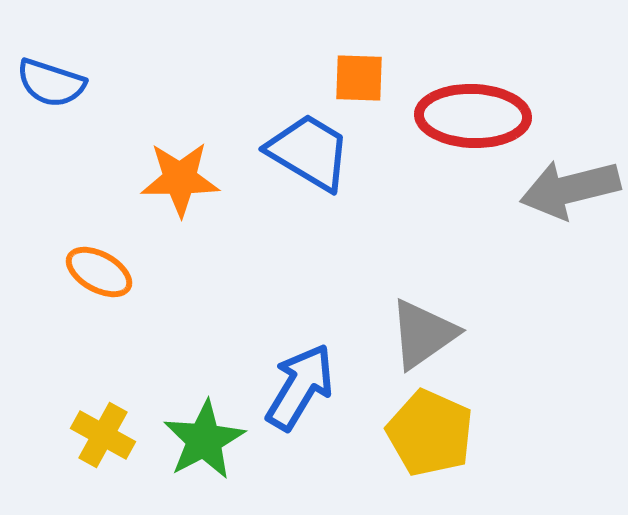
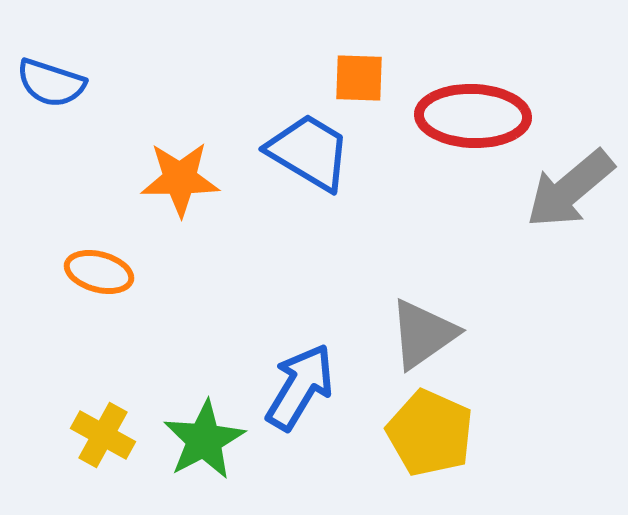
gray arrow: rotated 26 degrees counterclockwise
orange ellipse: rotated 14 degrees counterclockwise
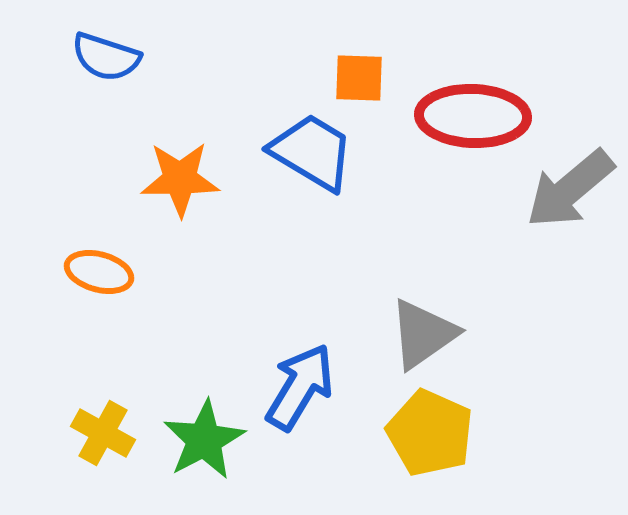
blue semicircle: moved 55 px right, 26 px up
blue trapezoid: moved 3 px right
yellow cross: moved 2 px up
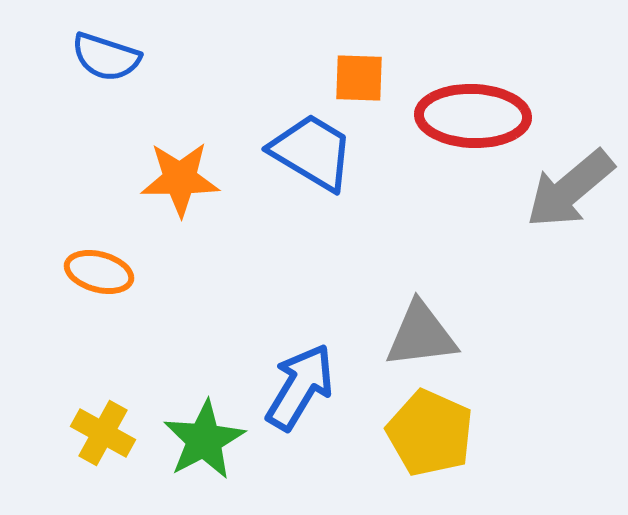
gray triangle: moved 2 px left, 1 px down; rotated 28 degrees clockwise
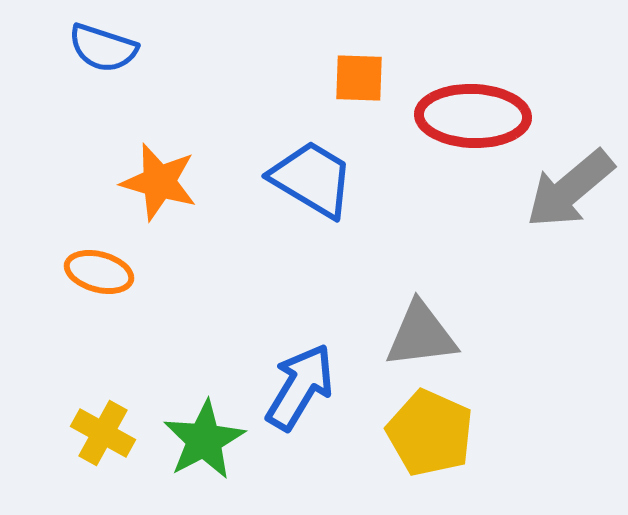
blue semicircle: moved 3 px left, 9 px up
blue trapezoid: moved 27 px down
orange star: moved 21 px left, 3 px down; rotated 16 degrees clockwise
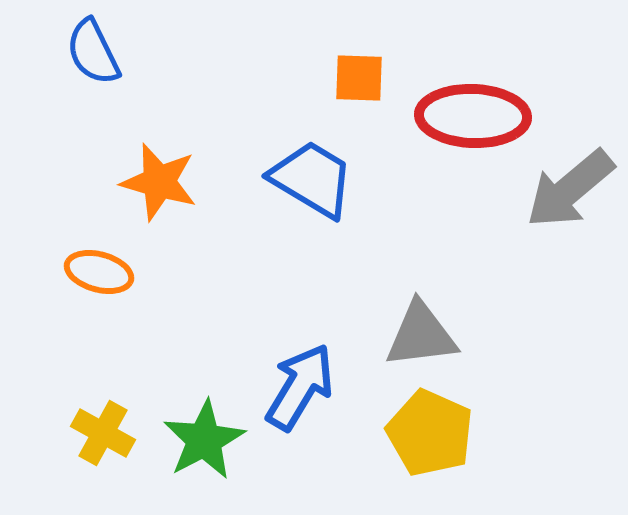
blue semicircle: moved 10 px left, 4 px down; rotated 46 degrees clockwise
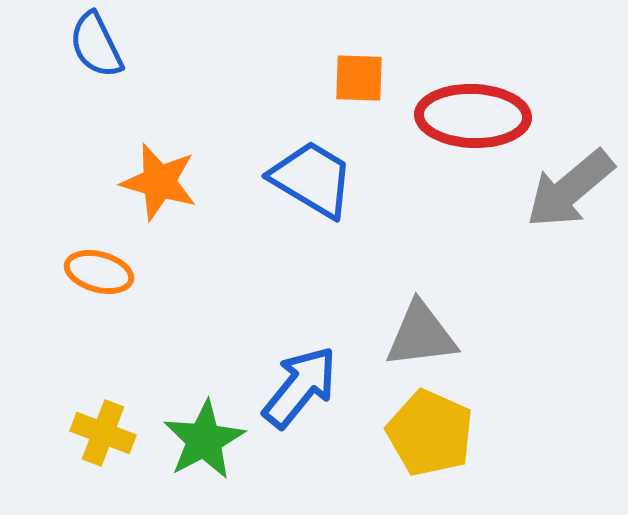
blue semicircle: moved 3 px right, 7 px up
blue arrow: rotated 8 degrees clockwise
yellow cross: rotated 8 degrees counterclockwise
